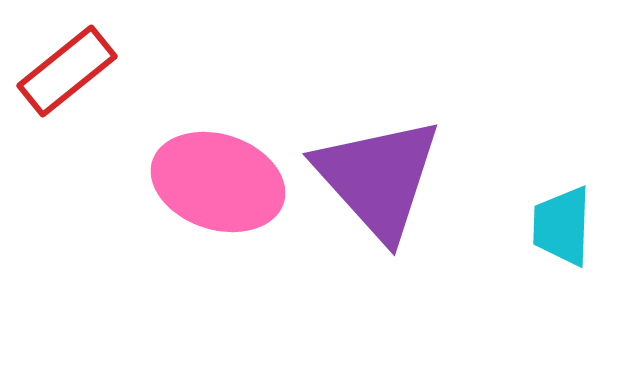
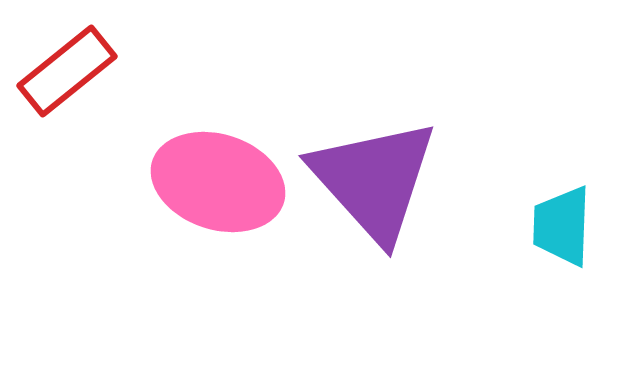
purple triangle: moved 4 px left, 2 px down
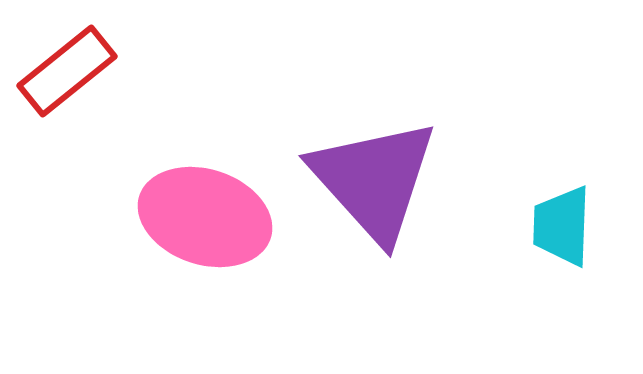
pink ellipse: moved 13 px left, 35 px down
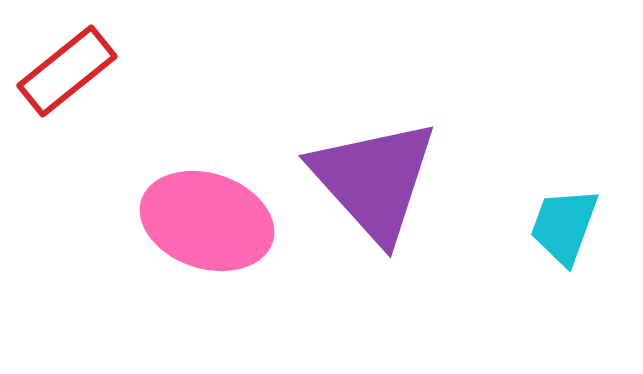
pink ellipse: moved 2 px right, 4 px down
cyan trapezoid: moved 2 px right; rotated 18 degrees clockwise
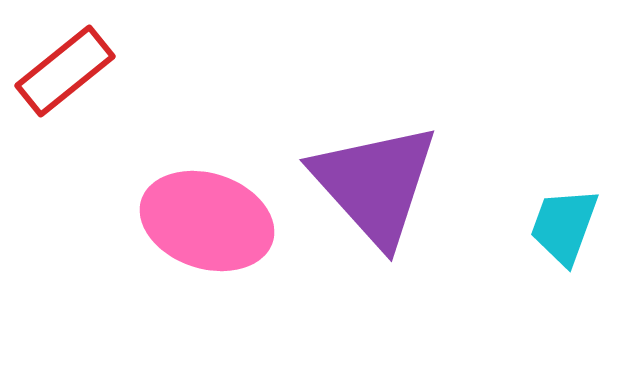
red rectangle: moved 2 px left
purple triangle: moved 1 px right, 4 px down
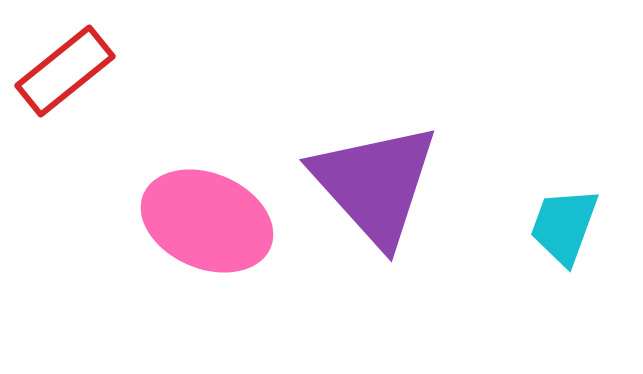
pink ellipse: rotated 5 degrees clockwise
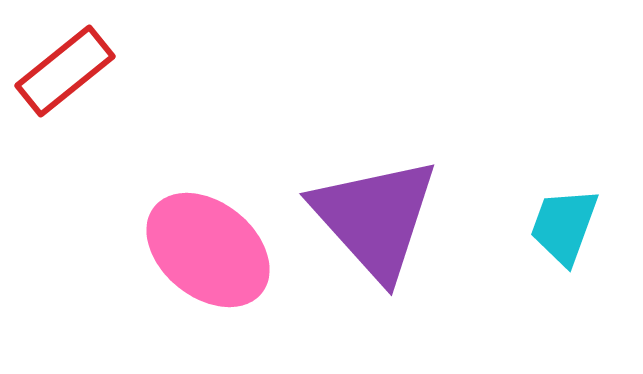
purple triangle: moved 34 px down
pink ellipse: moved 1 px right, 29 px down; rotated 16 degrees clockwise
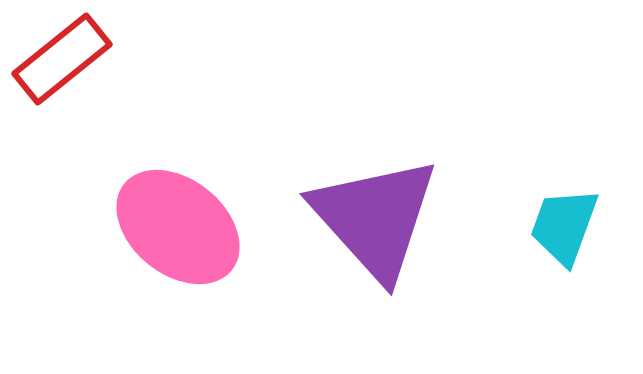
red rectangle: moved 3 px left, 12 px up
pink ellipse: moved 30 px left, 23 px up
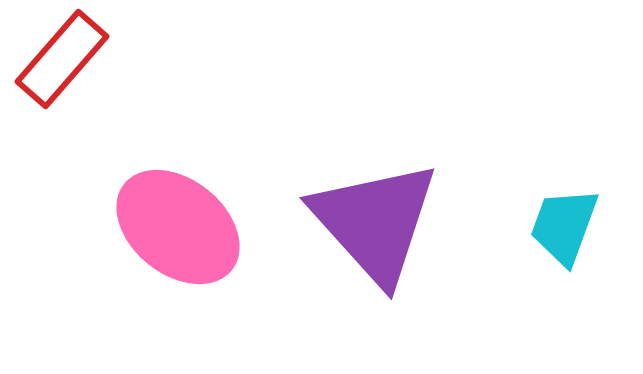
red rectangle: rotated 10 degrees counterclockwise
purple triangle: moved 4 px down
